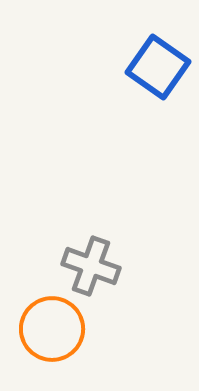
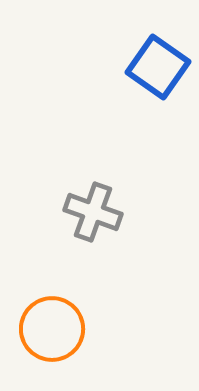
gray cross: moved 2 px right, 54 px up
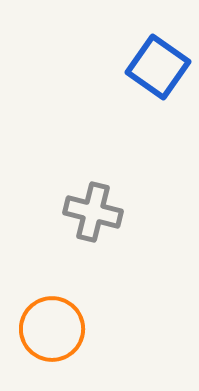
gray cross: rotated 6 degrees counterclockwise
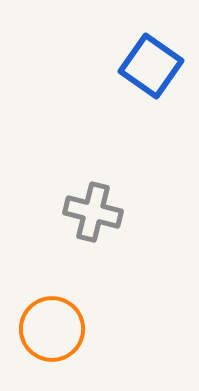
blue square: moved 7 px left, 1 px up
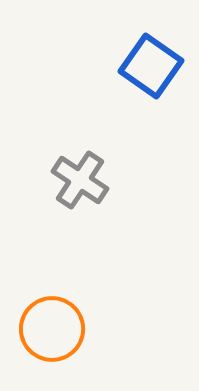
gray cross: moved 13 px left, 32 px up; rotated 20 degrees clockwise
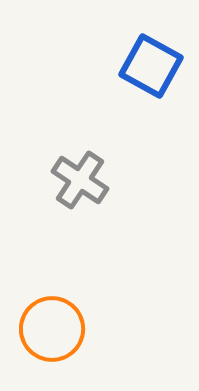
blue square: rotated 6 degrees counterclockwise
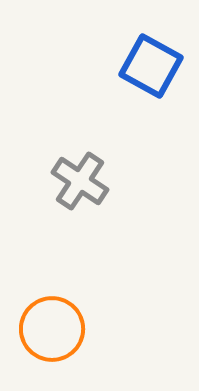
gray cross: moved 1 px down
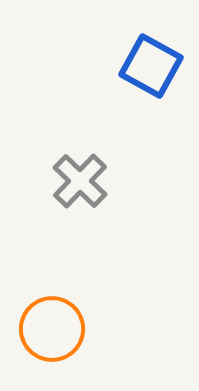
gray cross: rotated 10 degrees clockwise
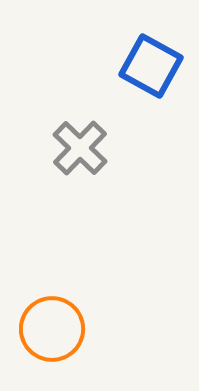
gray cross: moved 33 px up
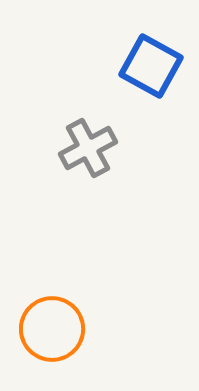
gray cross: moved 8 px right; rotated 18 degrees clockwise
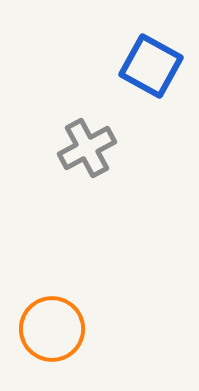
gray cross: moved 1 px left
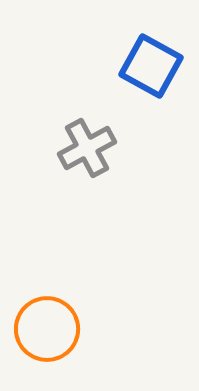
orange circle: moved 5 px left
